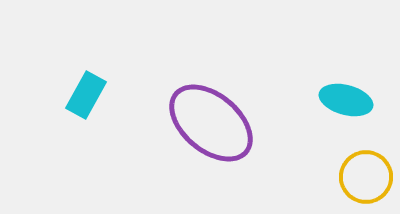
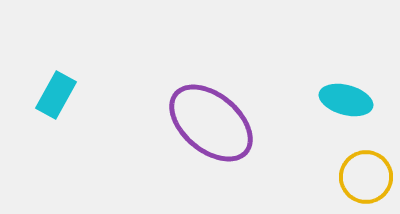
cyan rectangle: moved 30 px left
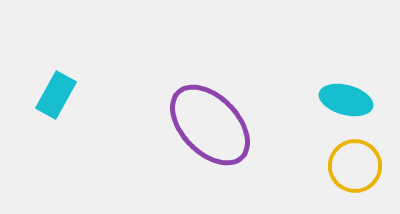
purple ellipse: moved 1 px left, 2 px down; rotated 6 degrees clockwise
yellow circle: moved 11 px left, 11 px up
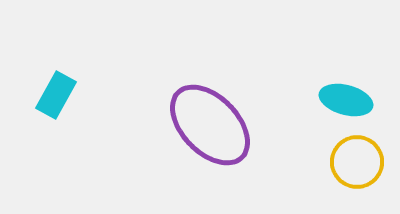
yellow circle: moved 2 px right, 4 px up
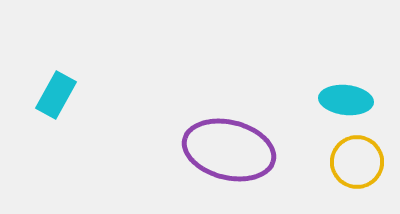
cyan ellipse: rotated 9 degrees counterclockwise
purple ellipse: moved 19 px right, 25 px down; rotated 32 degrees counterclockwise
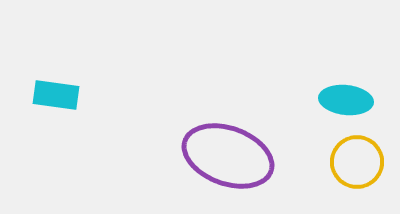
cyan rectangle: rotated 69 degrees clockwise
purple ellipse: moved 1 px left, 6 px down; rotated 6 degrees clockwise
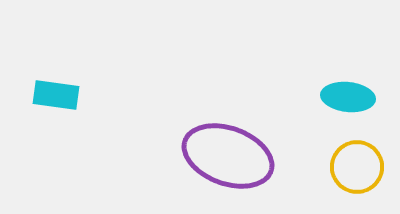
cyan ellipse: moved 2 px right, 3 px up
yellow circle: moved 5 px down
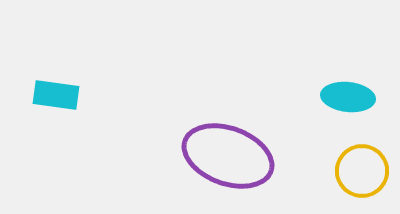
yellow circle: moved 5 px right, 4 px down
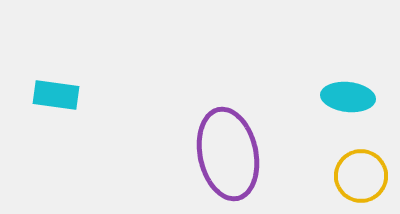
purple ellipse: moved 2 px up; rotated 58 degrees clockwise
yellow circle: moved 1 px left, 5 px down
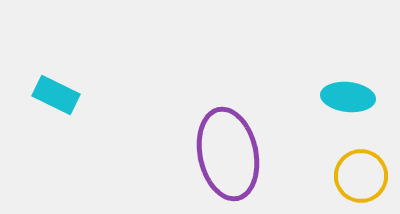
cyan rectangle: rotated 18 degrees clockwise
